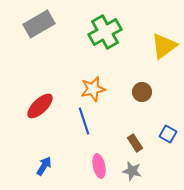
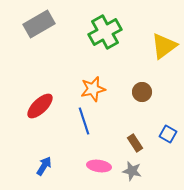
pink ellipse: rotated 70 degrees counterclockwise
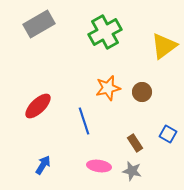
orange star: moved 15 px right, 1 px up
red ellipse: moved 2 px left
blue arrow: moved 1 px left, 1 px up
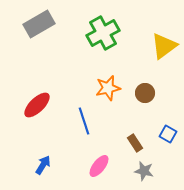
green cross: moved 2 px left, 1 px down
brown circle: moved 3 px right, 1 px down
red ellipse: moved 1 px left, 1 px up
pink ellipse: rotated 60 degrees counterclockwise
gray star: moved 12 px right
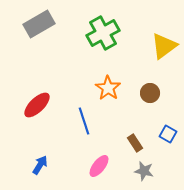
orange star: rotated 25 degrees counterclockwise
brown circle: moved 5 px right
blue arrow: moved 3 px left
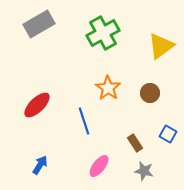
yellow triangle: moved 3 px left
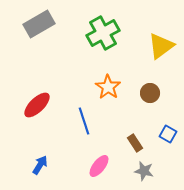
orange star: moved 1 px up
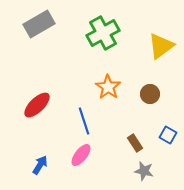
brown circle: moved 1 px down
blue square: moved 1 px down
pink ellipse: moved 18 px left, 11 px up
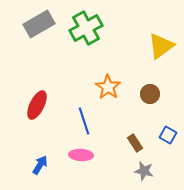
green cross: moved 17 px left, 5 px up
red ellipse: rotated 20 degrees counterclockwise
pink ellipse: rotated 55 degrees clockwise
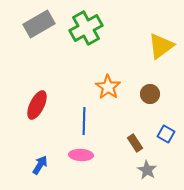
blue line: rotated 20 degrees clockwise
blue square: moved 2 px left, 1 px up
gray star: moved 3 px right, 1 px up; rotated 18 degrees clockwise
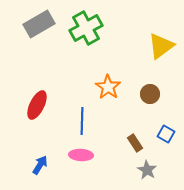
blue line: moved 2 px left
